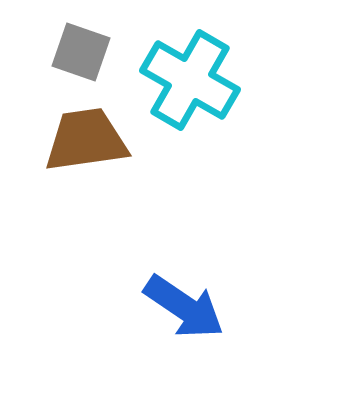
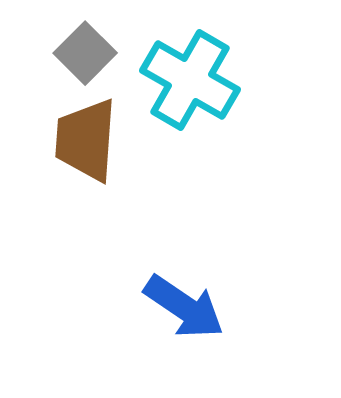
gray square: moved 4 px right, 1 px down; rotated 26 degrees clockwise
brown trapezoid: rotated 78 degrees counterclockwise
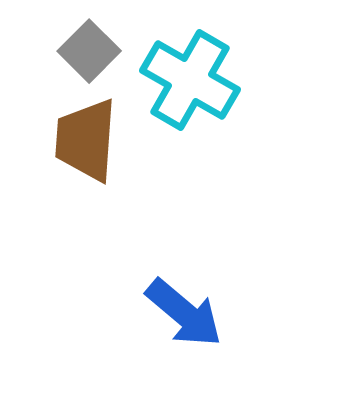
gray square: moved 4 px right, 2 px up
blue arrow: moved 6 px down; rotated 6 degrees clockwise
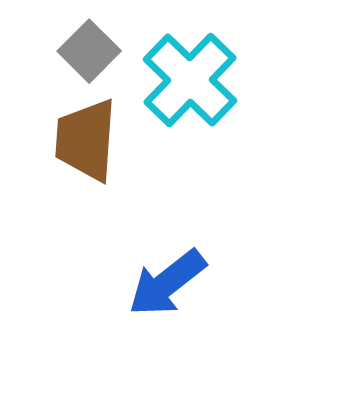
cyan cross: rotated 14 degrees clockwise
blue arrow: moved 17 px left, 30 px up; rotated 102 degrees clockwise
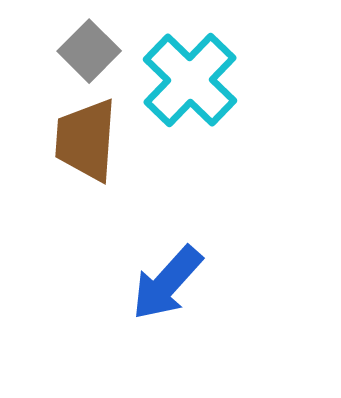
blue arrow: rotated 10 degrees counterclockwise
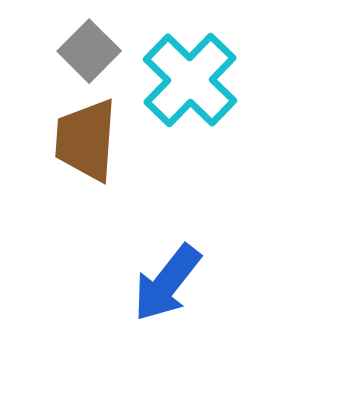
blue arrow: rotated 4 degrees counterclockwise
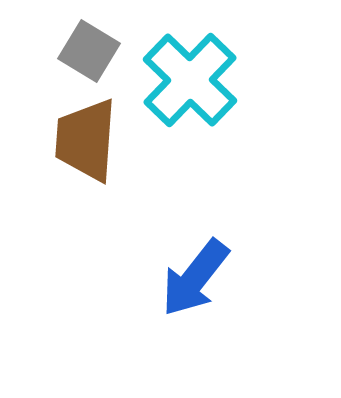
gray square: rotated 14 degrees counterclockwise
blue arrow: moved 28 px right, 5 px up
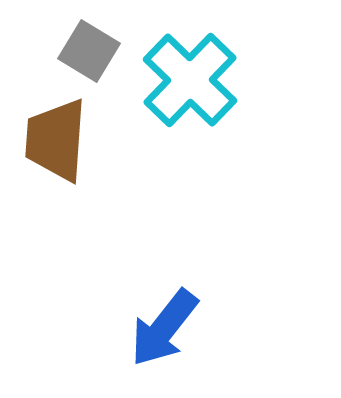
brown trapezoid: moved 30 px left
blue arrow: moved 31 px left, 50 px down
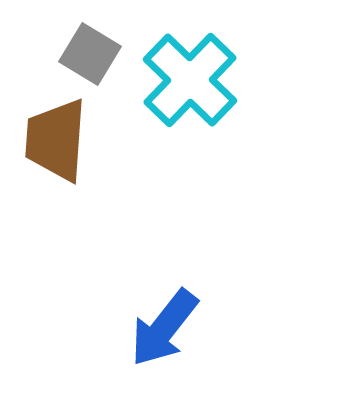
gray square: moved 1 px right, 3 px down
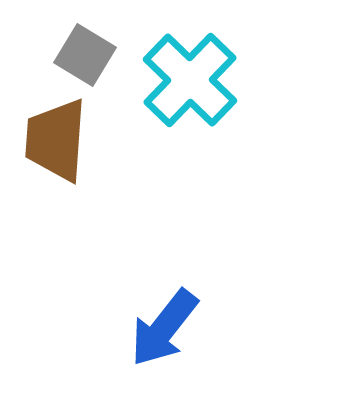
gray square: moved 5 px left, 1 px down
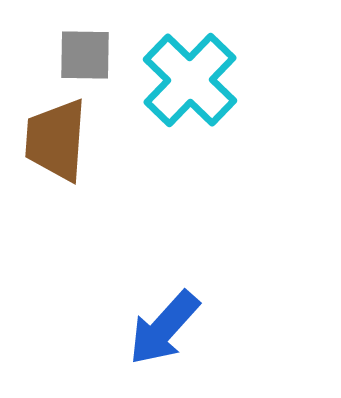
gray square: rotated 30 degrees counterclockwise
blue arrow: rotated 4 degrees clockwise
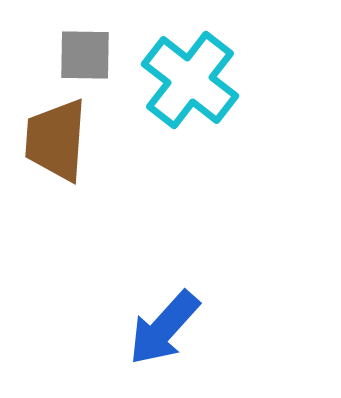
cyan cross: rotated 6 degrees counterclockwise
